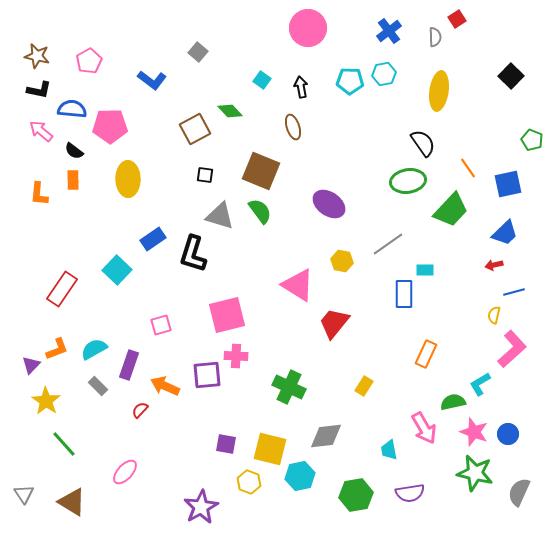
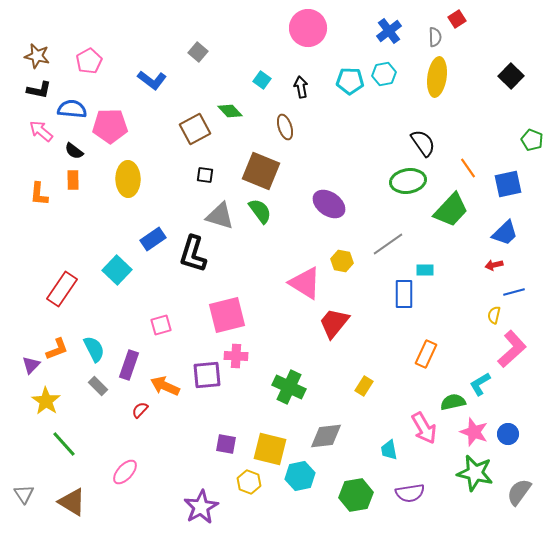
yellow ellipse at (439, 91): moved 2 px left, 14 px up
brown ellipse at (293, 127): moved 8 px left
pink triangle at (298, 285): moved 7 px right, 2 px up
cyan semicircle at (94, 349): rotated 92 degrees clockwise
gray semicircle at (519, 492): rotated 12 degrees clockwise
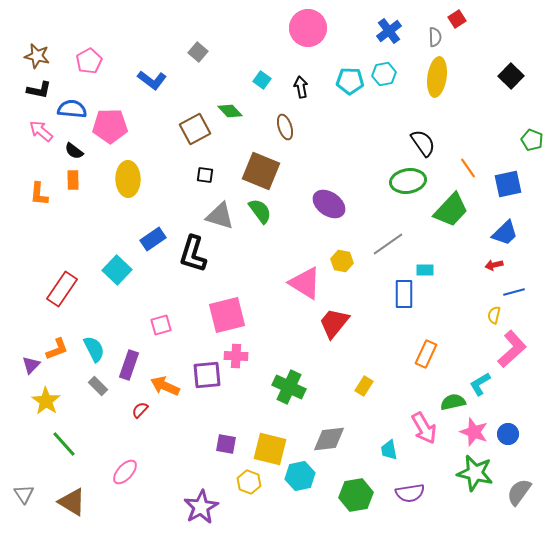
gray diamond at (326, 436): moved 3 px right, 3 px down
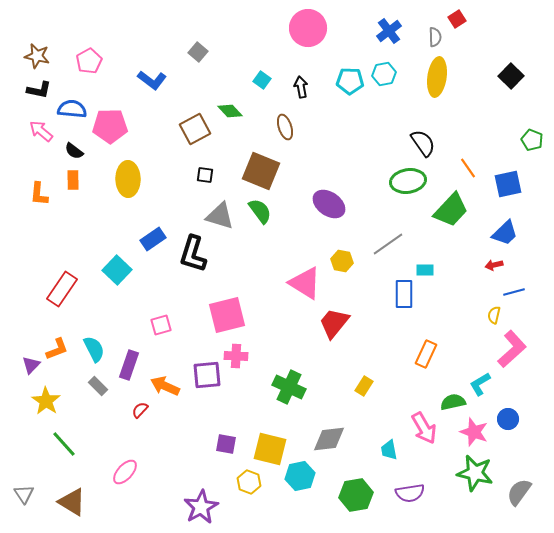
blue circle at (508, 434): moved 15 px up
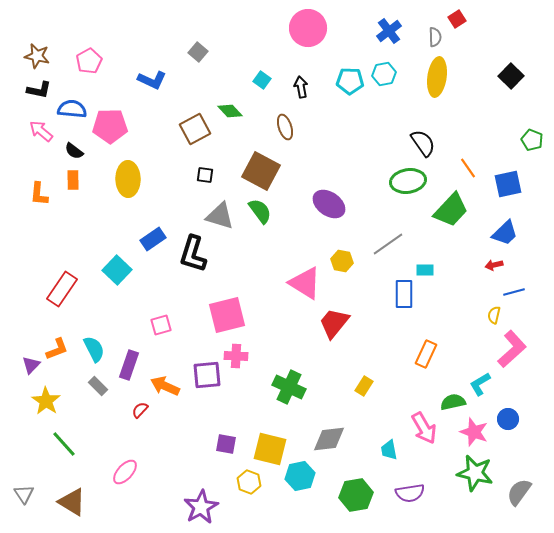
blue L-shape at (152, 80): rotated 12 degrees counterclockwise
brown square at (261, 171): rotated 6 degrees clockwise
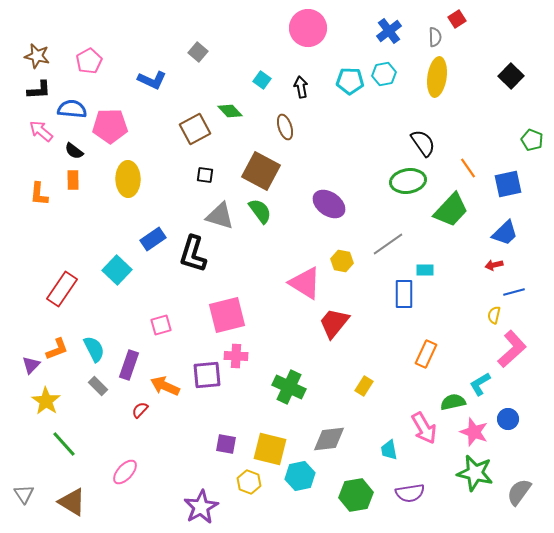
black L-shape at (39, 90): rotated 15 degrees counterclockwise
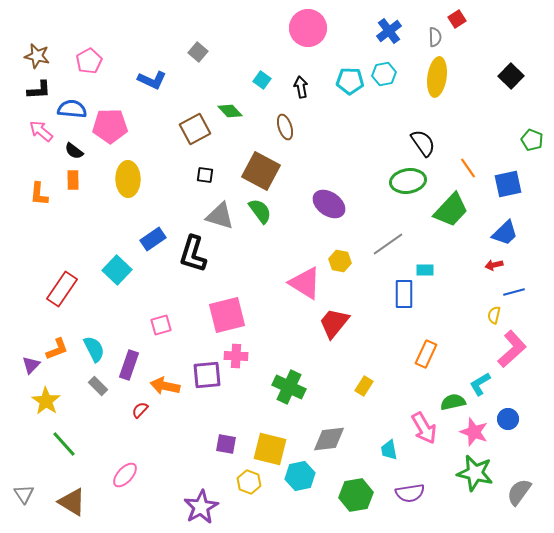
yellow hexagon at (342, 261): moved 2 px left
orange arrow at (165, 386): rotated 12 degrees counterclockwise
pink ellipse at (125, 472): moved 3 px down
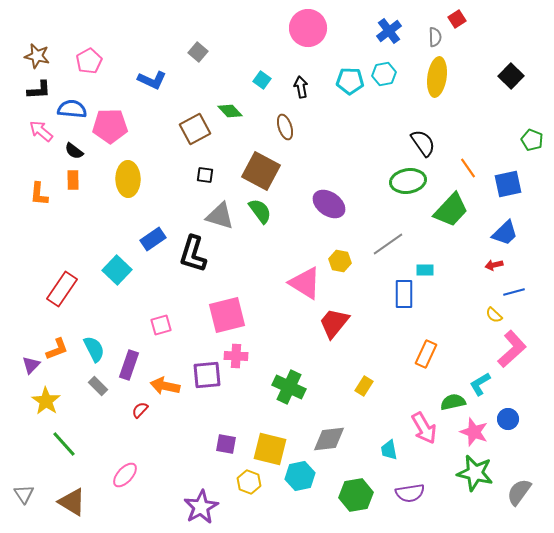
yellow semicircle at (494, 315): rotated 60 degrees counterclockwise
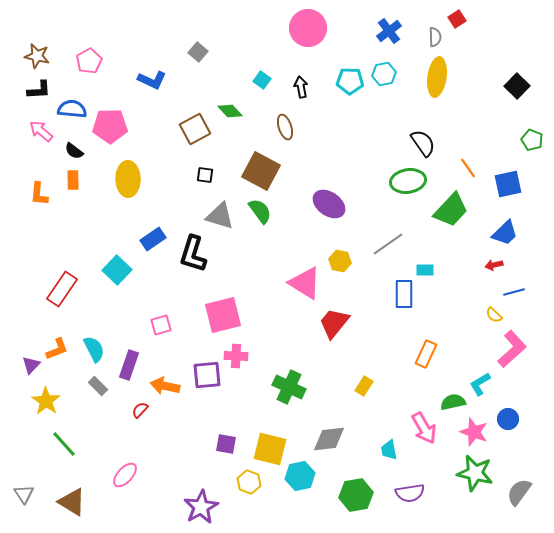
black square at (511, 76): moved 6 px right, 10 px down
pink square at (227, 315): moved 4 px left
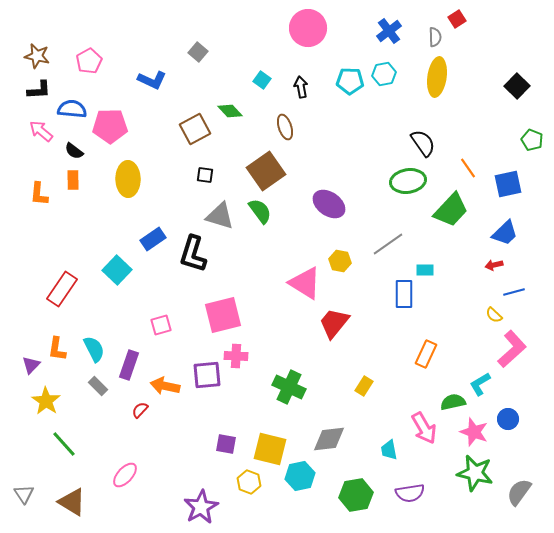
brown square at (261, 171): moved 5 px right; rotated 27 degrees clockwise
orange L-shape at (57, 349): rotated 120 degrees clockwise
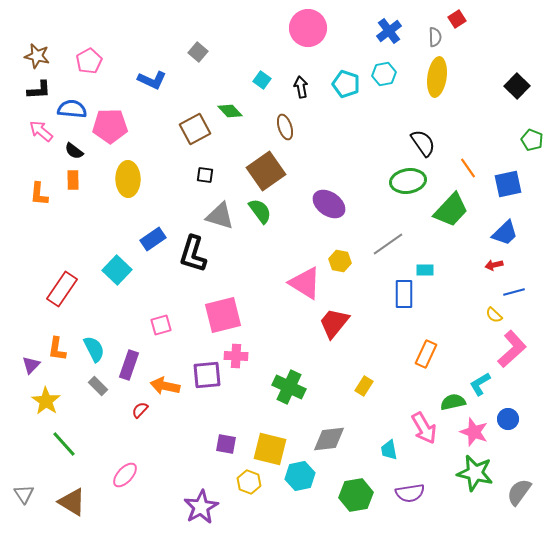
cyan pentagon at (350, 81): moved 4 px left, 3 px down; rotated 16 degrees clockwise
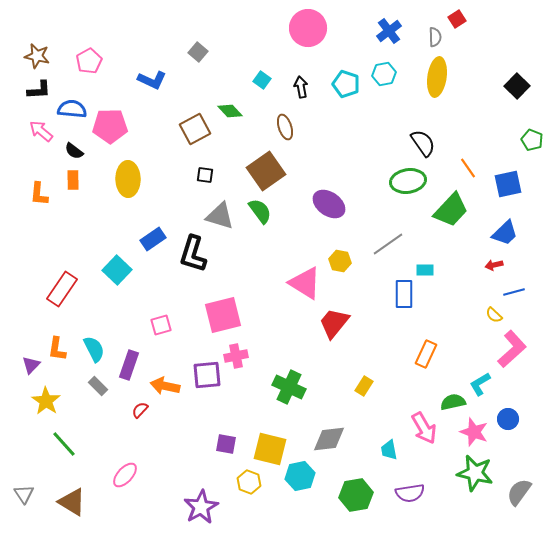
pink cross at (236, 356): rotated 15 degrees counterclockwise
